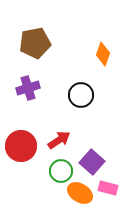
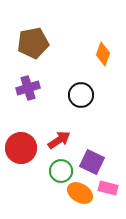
brown pentagon: moved 2 px left
red circle: moved 2 px down
purple square: rotated 15 degrees counterclockwise
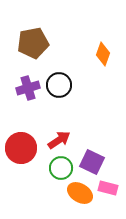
black circle: moved 22 px left, 10 px up
green circle: moved 3 px up
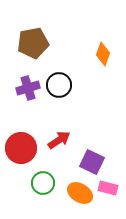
green circle: moved 18 px left, 15 px down
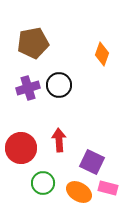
orange diamond: moved 1 px left
red arrow: rotated 60 degrees counterclockwise
orange ellipse: moved 1 px left, 1 px up
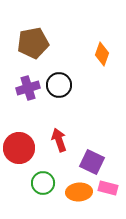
red arrow: rotated 15 degrees counterclockwise
red circle: moved 2 px left
orange ellipse: rotated 35 degrees counterclockwise
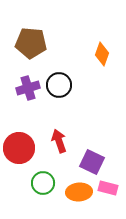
brown pentagon: moved 2 px left; rotated 16 degrees clockwise
red arrow: moved 1 px down
